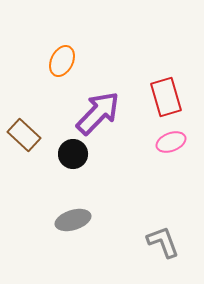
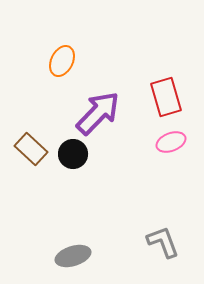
brown rectangle: moved 7 px right, 14 px down
gray ellipse: moved 36 px down
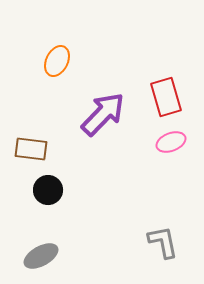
orange ellipse: moved 5 px left
purple arrow: moved 5 px right, 1 px down
brown rectangle: rotated 36 degrees counterclockwise
black circle: moved 25 px left, 36 px down
gray L-shape: rotated 9 degrees clockwise
gray ellipse: moved 32 px left; rotated 12 degrees counterclockwise
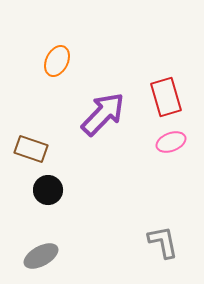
brown rectangle: rotated 12 degrees clockwise
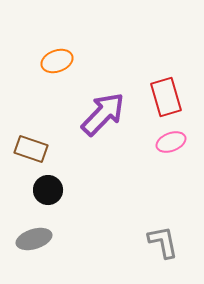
orange ellipse: rotated 44 degrees clockwise
gray ellipse: moved 7 px left, 17 px up; rotated 12 degrees clockwise
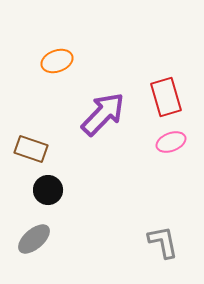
gray ellipse: rotated 24 degrees counterclockwise
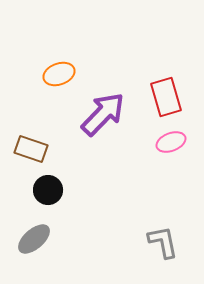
orange ellipse: moved 2 px right, 13 px down
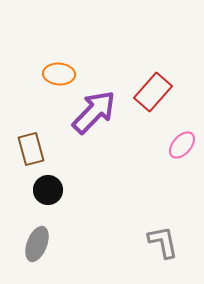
orange ellipse: rotated 24 degrees clockwise
red rectangle: moved 13 px left, 5 px up; rotated 57 degrees clockwise
purple arrow: moved 9 px left, 2 px up
pink ellipse: moved 11 px right, 3 px down; rotated 28 degrees counterclockwise
brown rectangle: rotated 56 degrees clockwise
gray ellipse: moved 3 px right, 5 px down; rotated 28 degrees counterclockwise
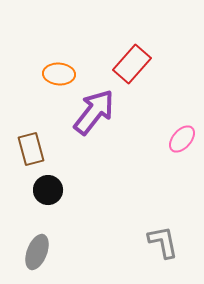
red rectangle: moved 21 px left, 28 px up
purple arrow: rotated 6 degrees counterclockwise
pink ellipse: moved 6 px up
gray ellipse: moved 8 px down
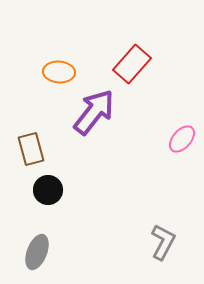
orange ellipse: moved 2 px up
gray L-shape: rotated 39 degrees clockwise
